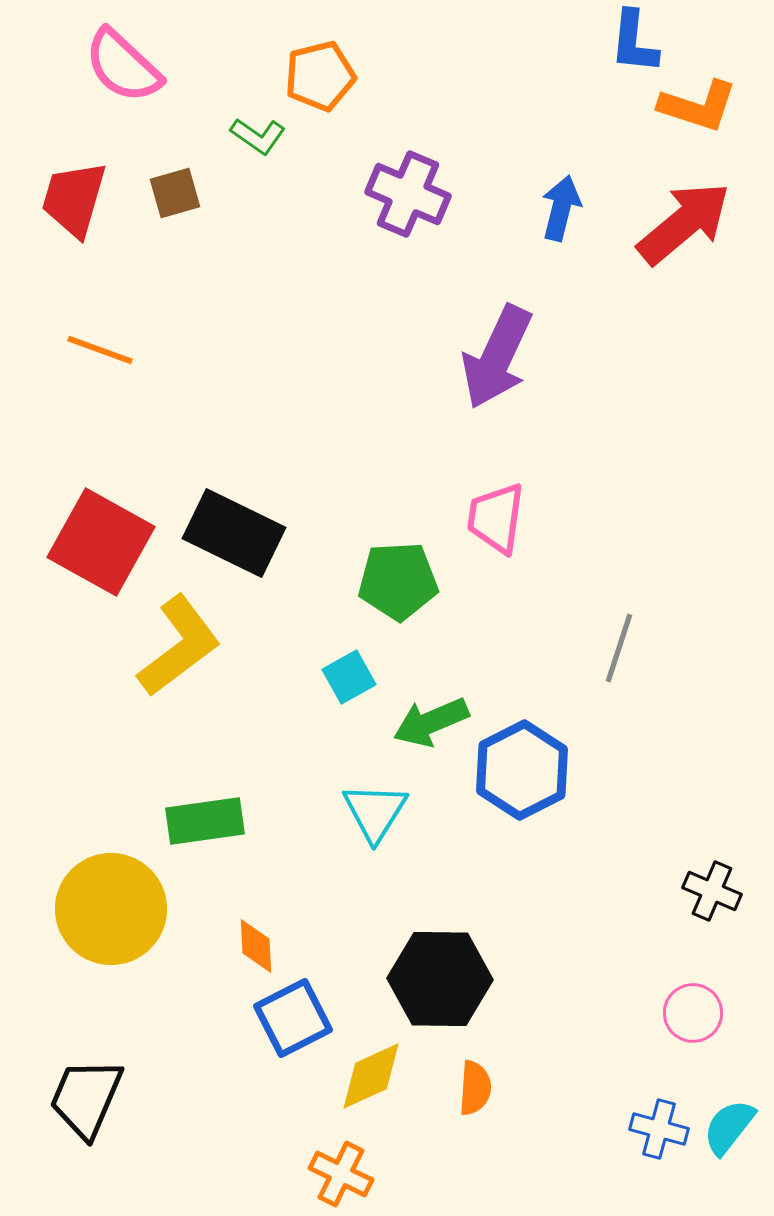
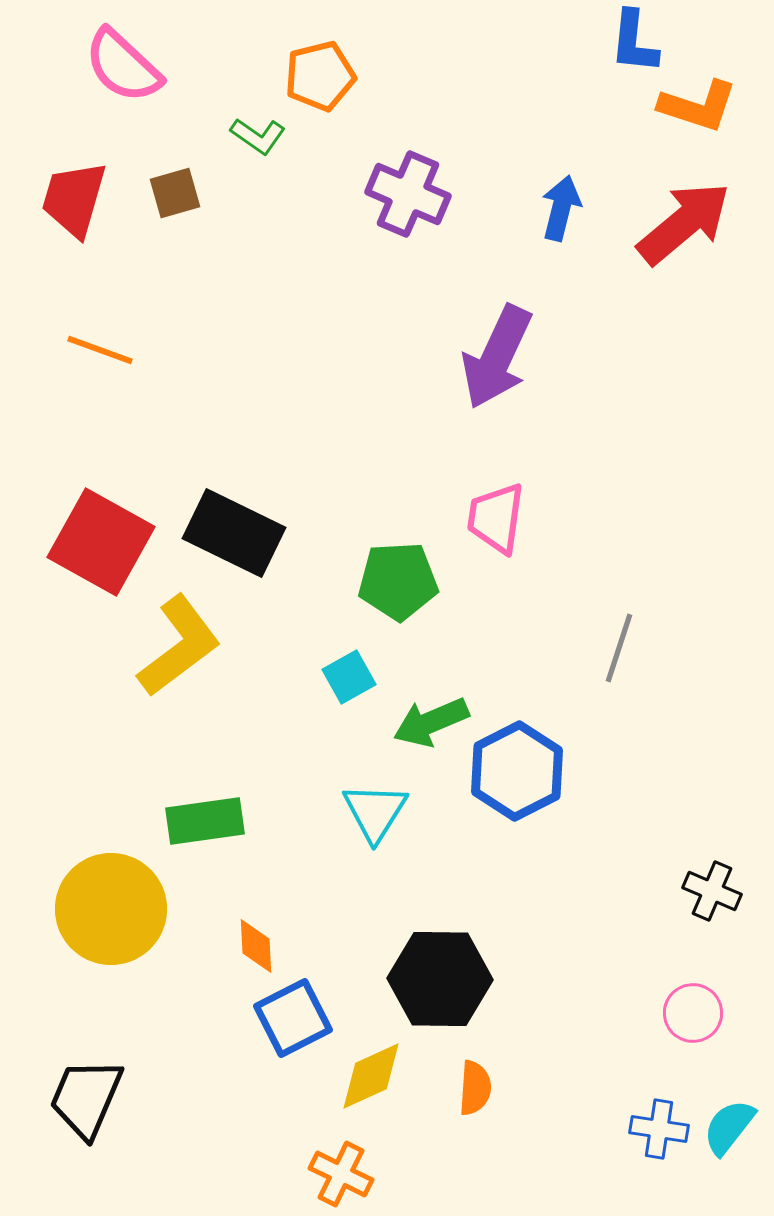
blue hexagon: moved 5 px left, 1 px down
blue cross: rotated 6 degrees counterclockwise
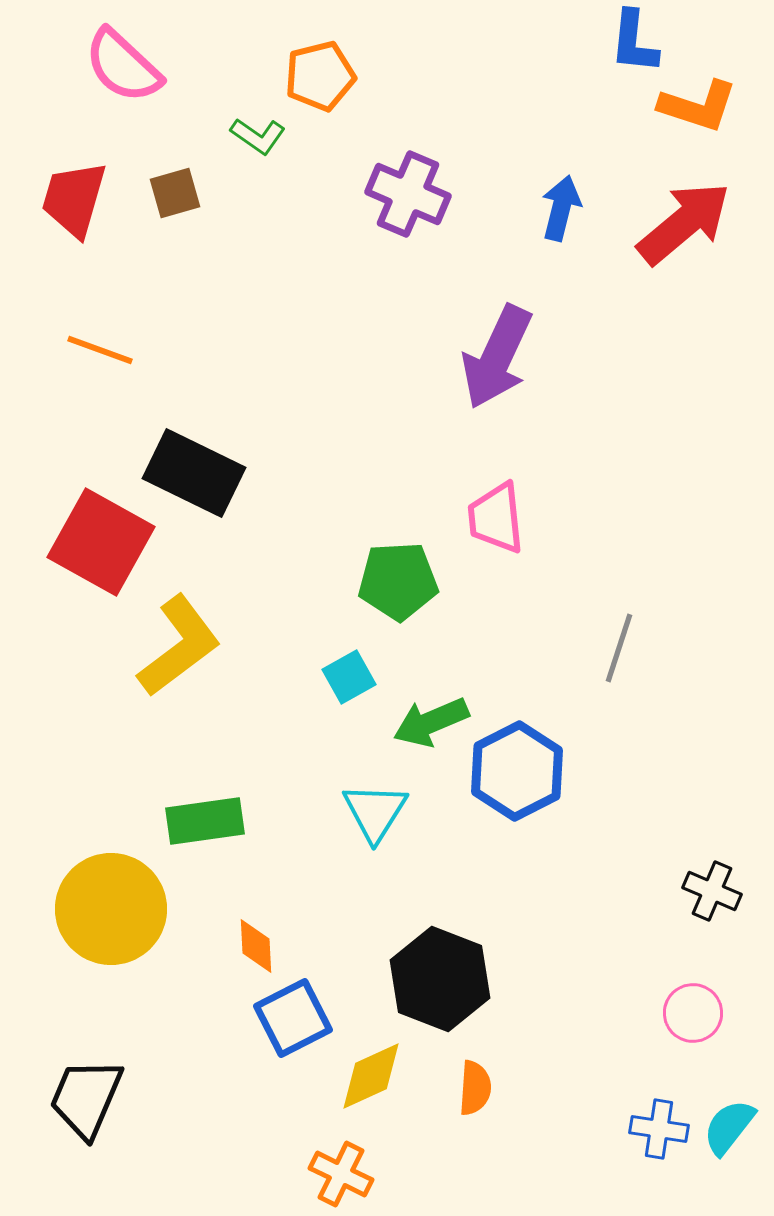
pink trapezoid: rotated 14 degrees counterclockwise
black rectangle: moved 40 px left, 60 px up
black hexagon: rotated 20 degrees clockwise
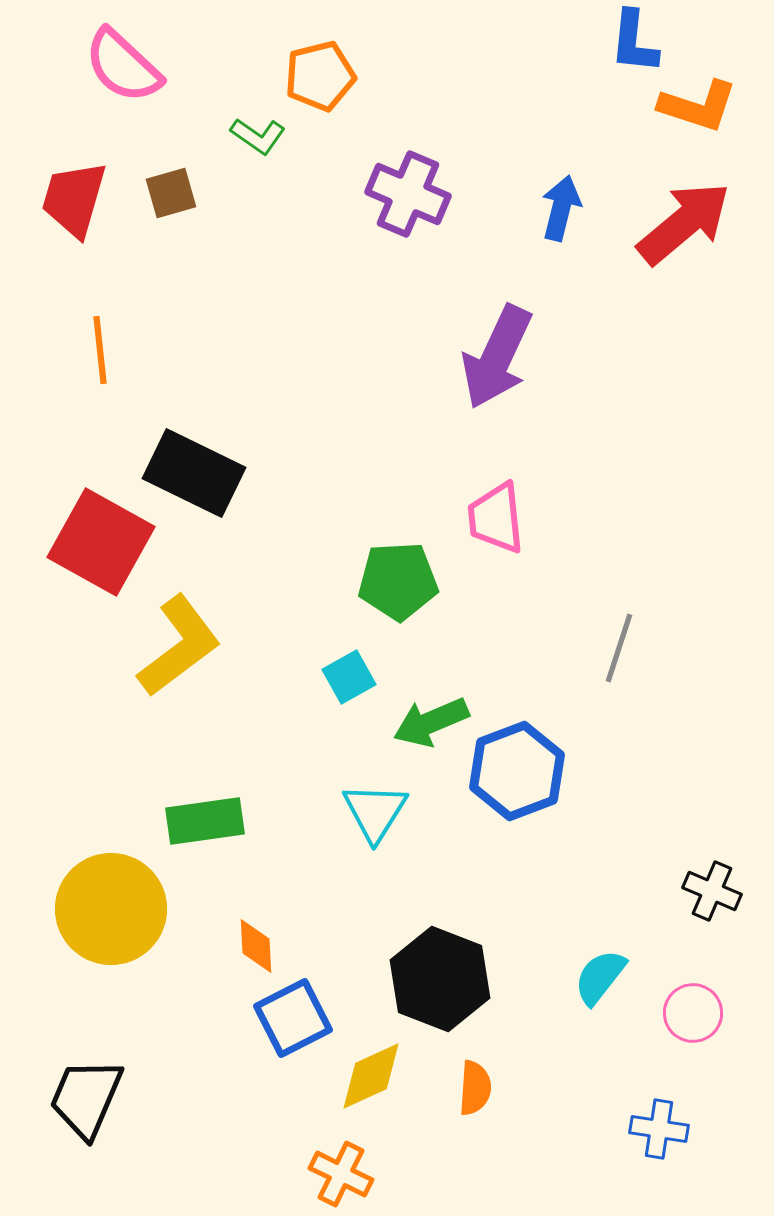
brown square: moved 4 px left
orange line: rotated 64 degrees clockwise
blue hexagon: rotated 6 degrees clockwise
cyan semicircle: moved 129 px left, 150 px up
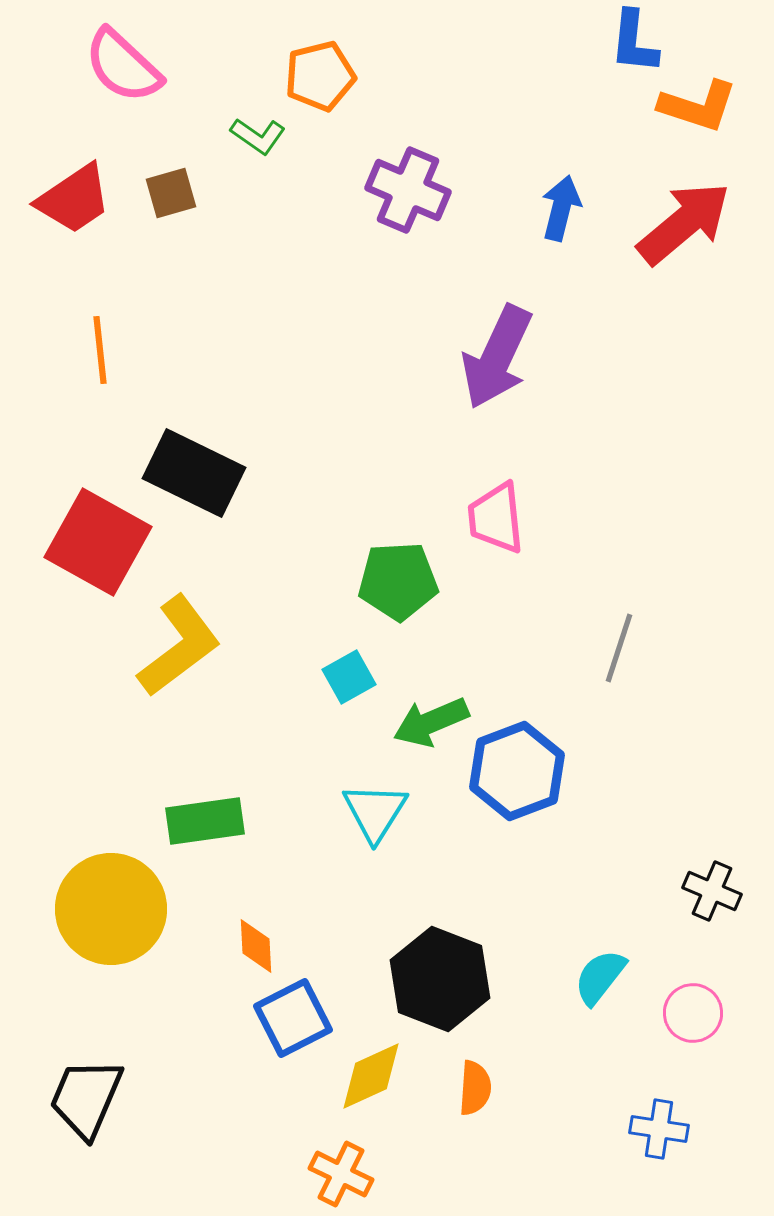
purple cross: moved 4 px up
red trapezoid: rotated 140 degrees counterclockwise
red square: moved 3 px left
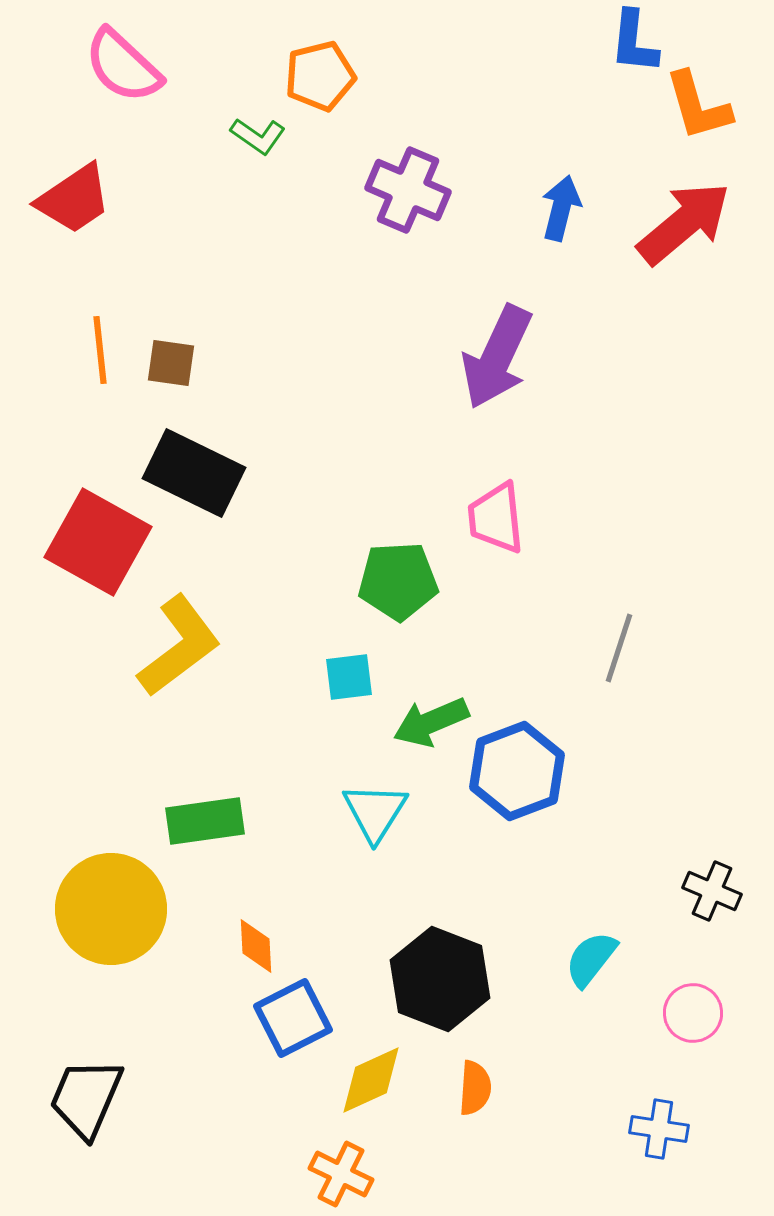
orange L-shape: rotated 56 degrees clockwise
brown square: moved 170 px down; rotated 24 degrees clockwise
cyan square: rotated 22 degrees clockwise
cyan semicircle: moved 9 px left, 18 px up
yellow diamond: moved 4 px down
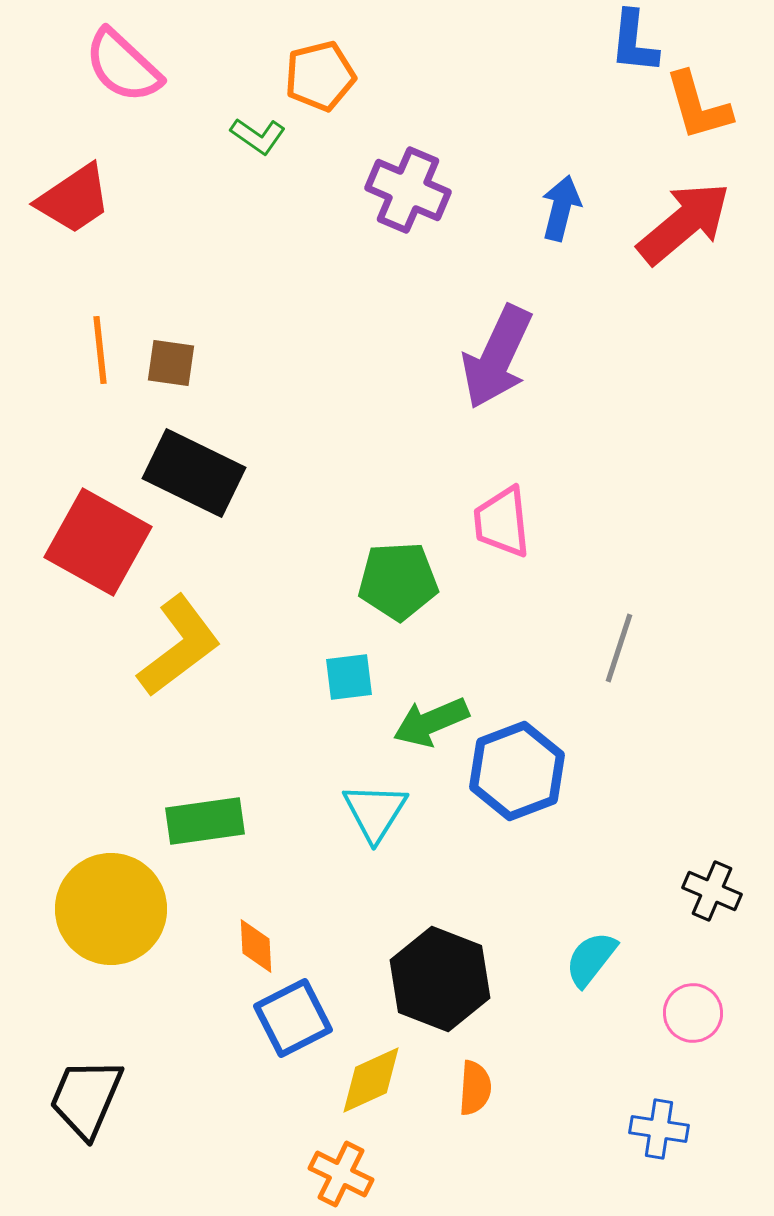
pink trapezoid: moved 6 px right, 4 px down
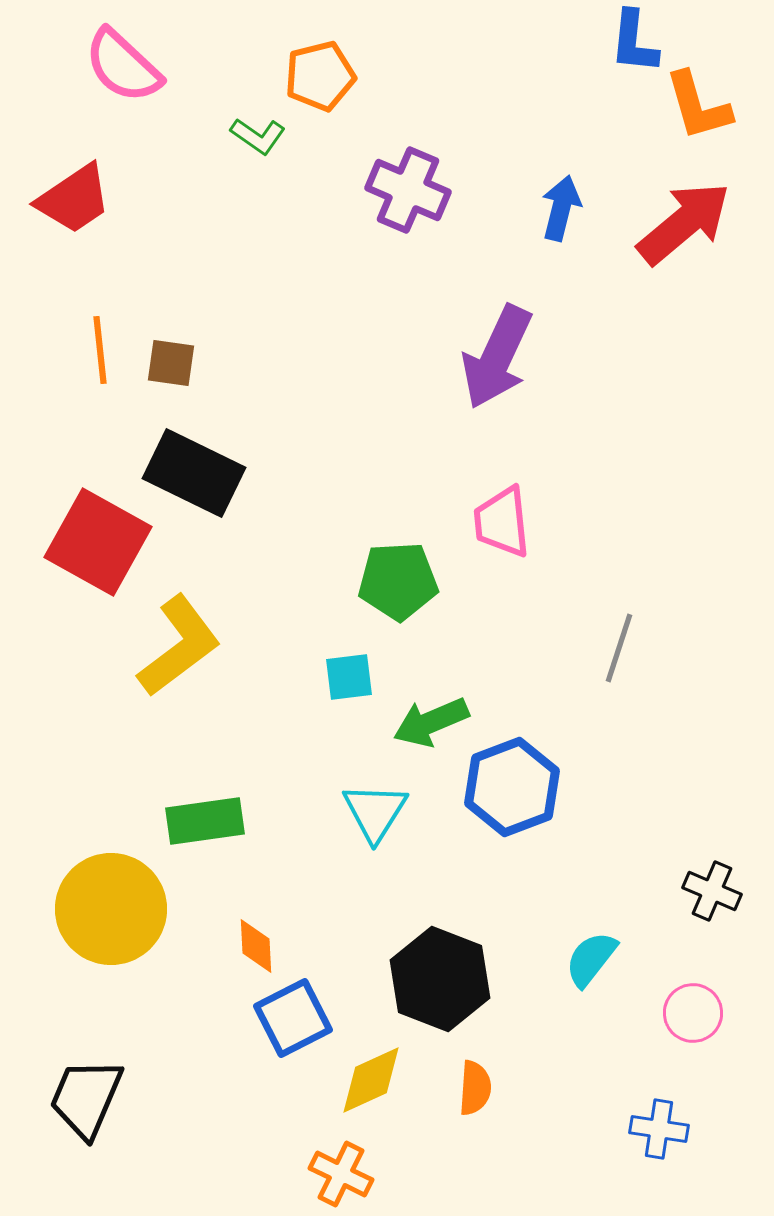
blue hexagon: moved 5 px left, 16 px down
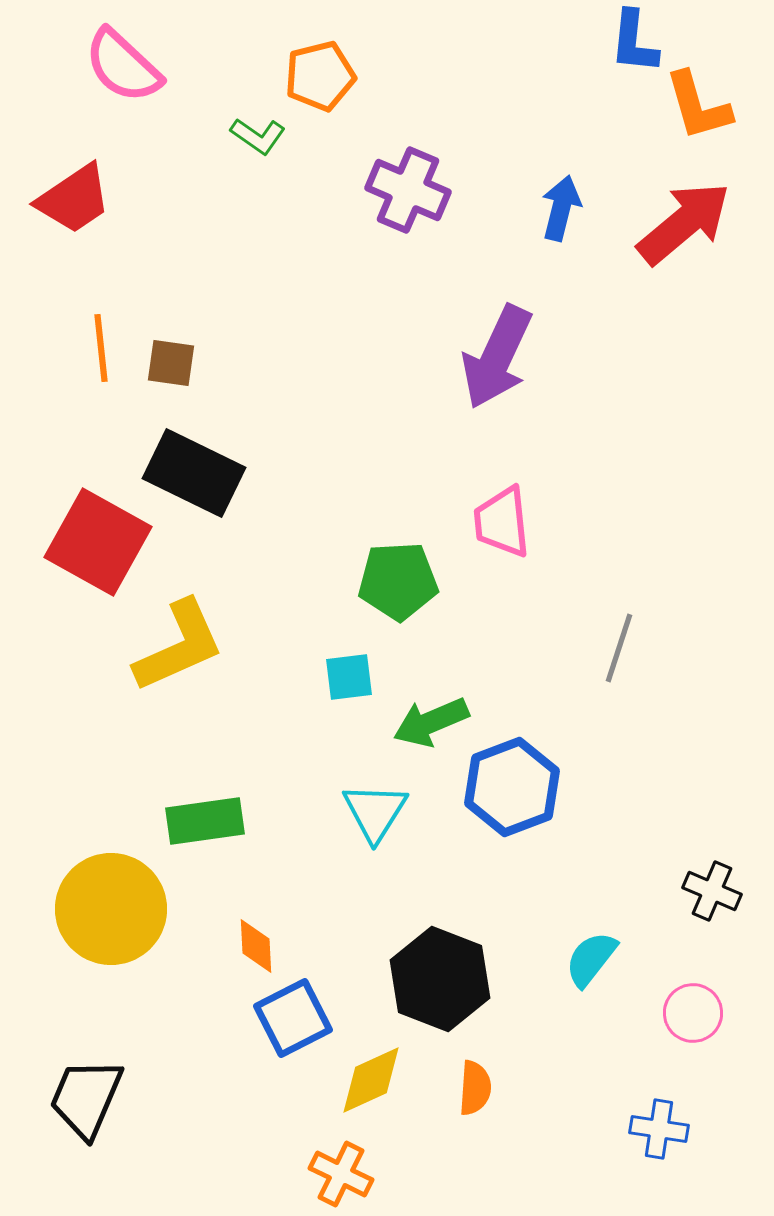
orange line: moved 1 px right, 2 px up
yellow L-shape: rotated 13 degrees clockwise
